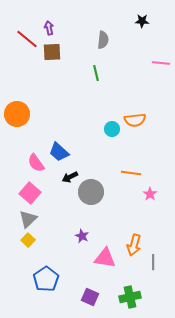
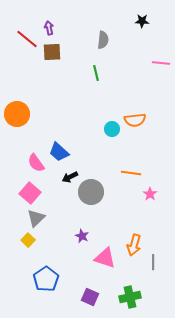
gray triangle: moved 8 px right, 1 px up
pink triangle: rotated 10 degrees clockwise
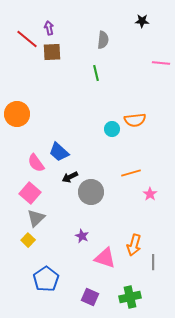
orange line: rotated 24 degrees counterclockwise
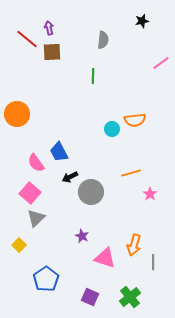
black star: rotated 16 degrees counterclockwise
pink line: rotated 42 degrees counterclockwise
green line: moved 3 px left, 3 px down; rotated 14 degrees clockwise
blue trapezoid: rotated 20 degrees clockwise
yellow square: moved 9 px left, 5 px down
green cross: rotated 25 degrees counterclockwise
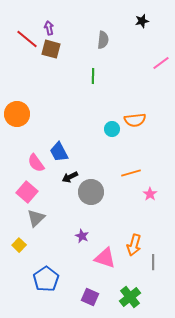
brown square: moved 1 px left, 3 px up; rotated 18 degrees clockwise
pink square: moved 3 px left, 1 px up
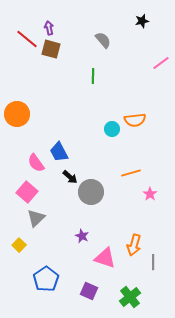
gray semicircle: rotated 48 degrees counterclockwise
black arrow: rotated 112 degrees counterclockwise
purple square: moved 1 px left, 6 px up
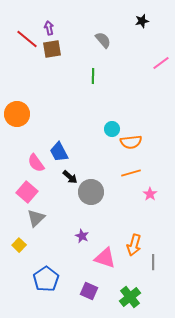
brown square: moved 1 px right; rotated 24 degrees counterclockwise
orange semicircle: moved 4 px left, 22 px down
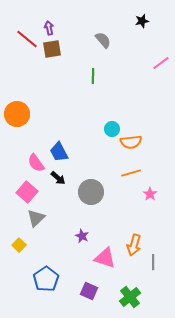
black arrow: moved 12 px left, 1 px down
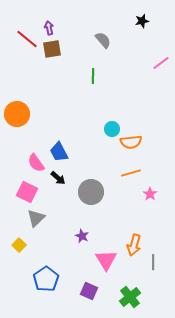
pink square: rotated 15 degrees counterclockwise
pink triangle: moved 1 px right, 2 px down; rotated 40 degrees clockwise
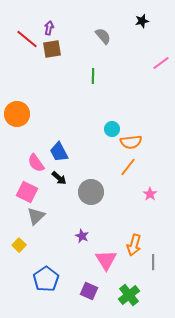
purple arrow: rotated 24 degrees clockwise
gray semicircle: moved 4 px up
orange line: moved 3 px left, 6 px up; rotated 36 degrees counterclockwise
black arrow: moved 1 px right
gray triangle: moved 2 px up
green cross: moved 1 px left, 2 px up
